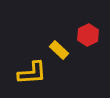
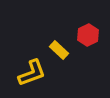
yellow L-shape: rotated 16 degrees counterclockwise
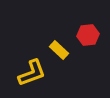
red hexagon: rotated 20 degrees clockwise
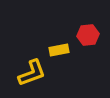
yellow rectangle: rotated 54 degrees counterclockwise
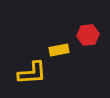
yellow L-shape: rotated 16 degrees clockwise
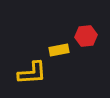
red hexagon: moved 2 px left, 1 px down
